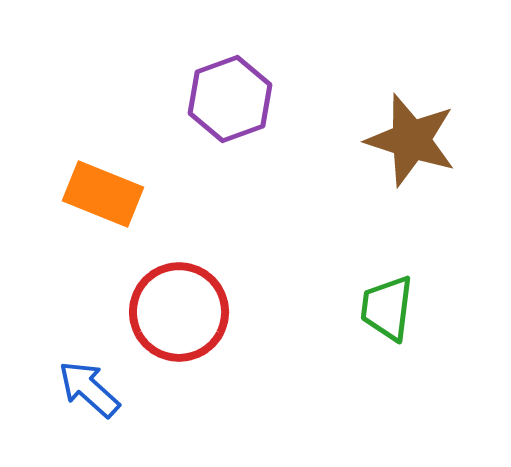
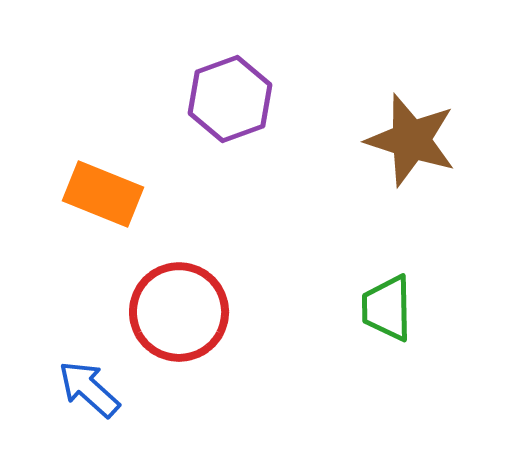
green trapezoid: rotated 8 degrees counterclockwise
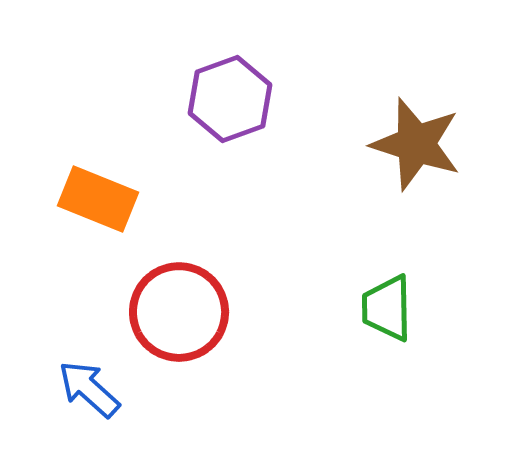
brown star: moved 5 px right, 4 px down
orange rectangle: moved 5 px left, 5 px down
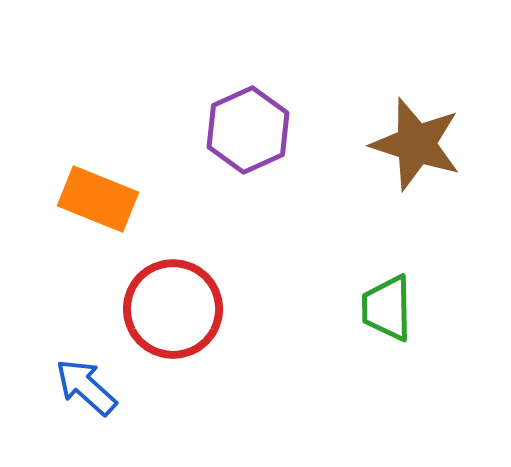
purple hexagon: moved 18 px right, 31 px down; rotated 4 degrees counterclockwise
red circle: moved 6 px left, 3 px up
blue arrow: moved 3 px left, 2 px up
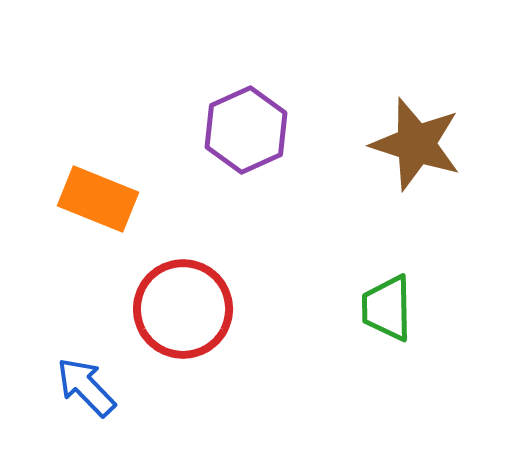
purple hexagon: moved 2 px left
red circle: moved 10 px right
blue arrow: rotated 4 degrees clockwise
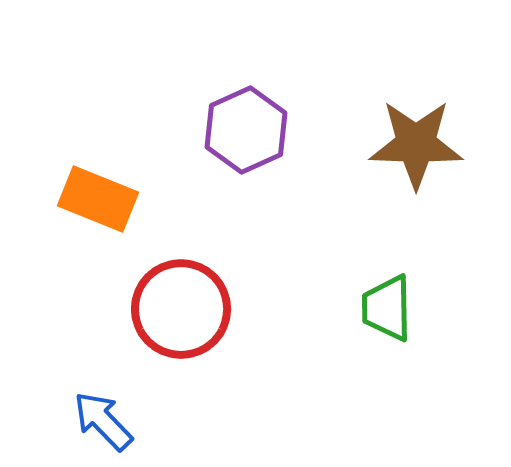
brown star: rotated 16 degrees counterclockwise
red circle: moved 2 px left
blue arrow: moved 17 px right, 34 px down
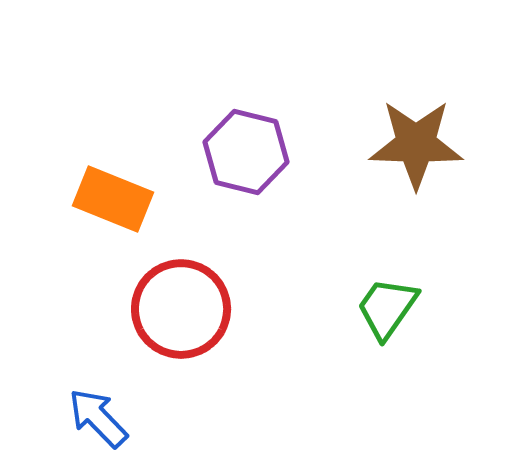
purple hexagon: moved 22 px down; rotated 22 degrees counterclockwise
orange rectangle: moved 15 px right
green trapezoid: rotated 36 degrees clockwise
blue arrow: moved 5 px left, 3 px up
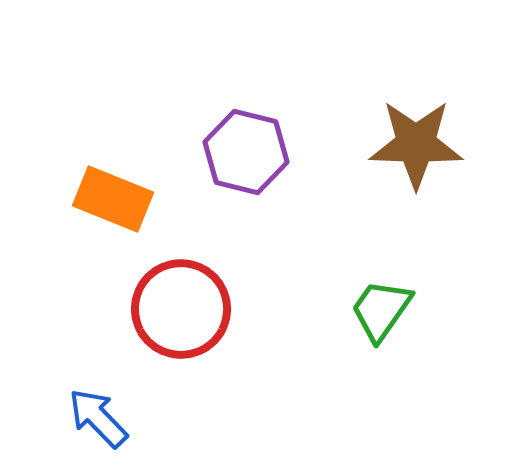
green trapezoid: moved 6 px left, 2 px down
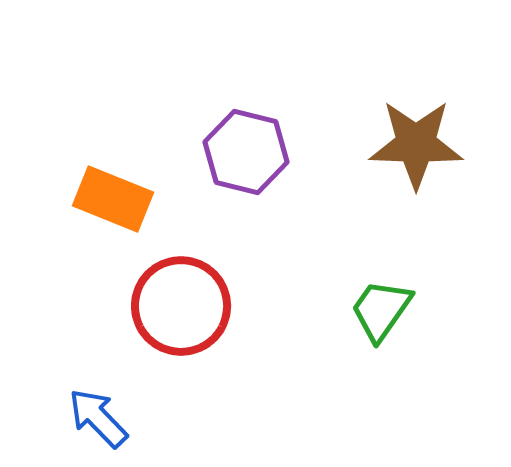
red circle: moved 3 px up
